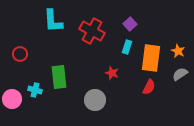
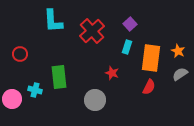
red cross: rotated 20 degrees clockwise
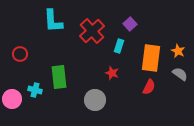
cyan rectangle: moved 8 px left, 1 px up
gray semicircle: rotated 70 degrees clockwise
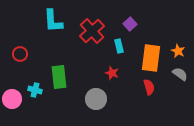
cyan rectangle: rotated 32 degrees counterclockwise
red semicircle: rotated 42 degrees counterclockwise
gray circle: moved 1 px right, 1 px up
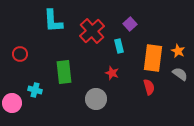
orange rectangle: moved 2 px right
green rectangle: moved 5 px right, 5 px up
pink circle: moved 4 px down
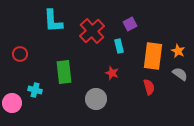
purple square: rotated 16 degrees clockwise
orange rectangle: moved 2 px up
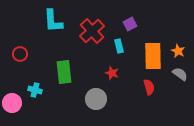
orange rectangle: rotated 8 degrees counterclockwise
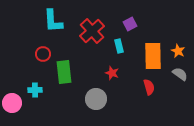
red circle: moved 23 px right
cyan cross: rotated 16 degrees counterclockwise
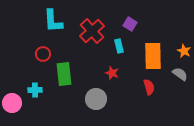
purple square: rotated 32 degrees counterclockwise
orange star: moved 6 px right
green rectangle: moved 2 px down
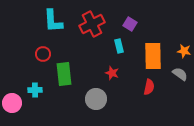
red cross: moved 7 px up; rotated 15 degrees clockwise
orange star: rotated 16 degrees counterclockwise
red semicircle: rotated 28 degrees clockwise
